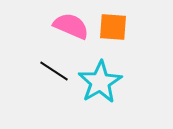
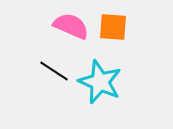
cyan star: rotated 18 degrees counterclockwise
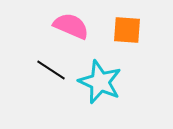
orange square: moved 14 px right, 3 px down
black line: moved 3 px left, 1 px up
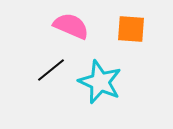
orange square: moved 4 px right, 1 px up
black line: rotated 72 degrees counterclockwise
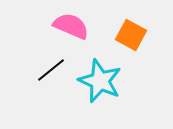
orange square: moved 6 px down; rotated 24 degrees clockwise
cyan star: moved 1 px up
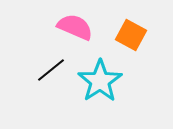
pink semicircle: moved 4 px right, 1 px down
cyan star: rotated 15 degrees clockwise
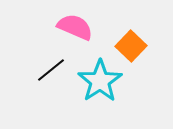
orange square: moved 11 px down; rotated 16 degrees clockwise
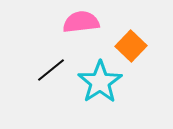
pink semicircle: moved 6 px right, 5 px up; rotated 30 degrees counterclockwise
cyan star: moved 1 px down
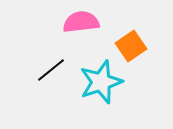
orange square: rotated 12 degrees clockwise
cyan star: moved 1 px right; rotated 15 degrees clockwise
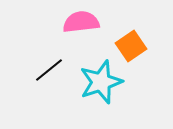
black line: moved 2 px left
